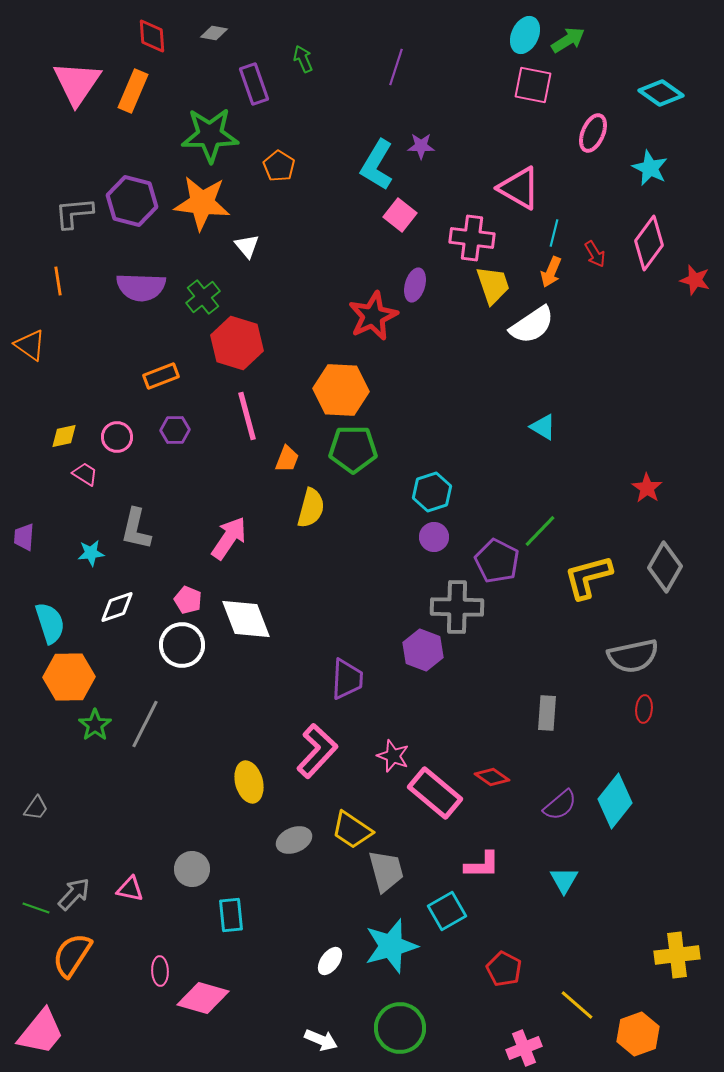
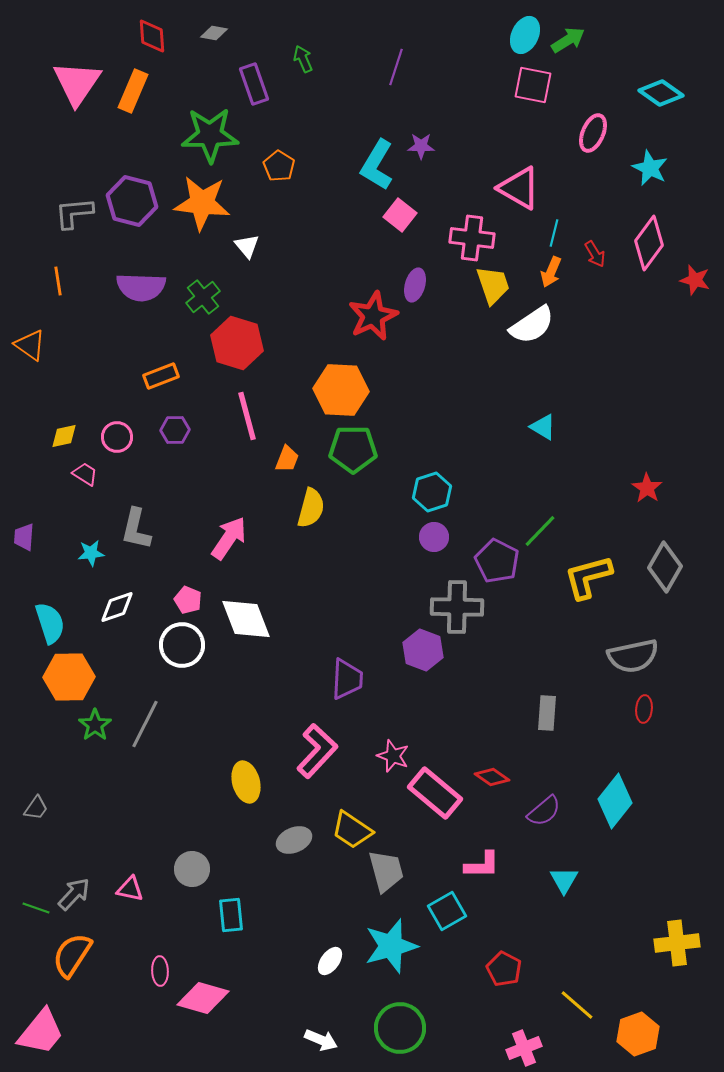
yellow ellipse at (249, 782): moved 3 px left
purple semicircle at (560, 805): moved 16 px left, 6 px down
yellow cross at (677, 955): moved 12 px up
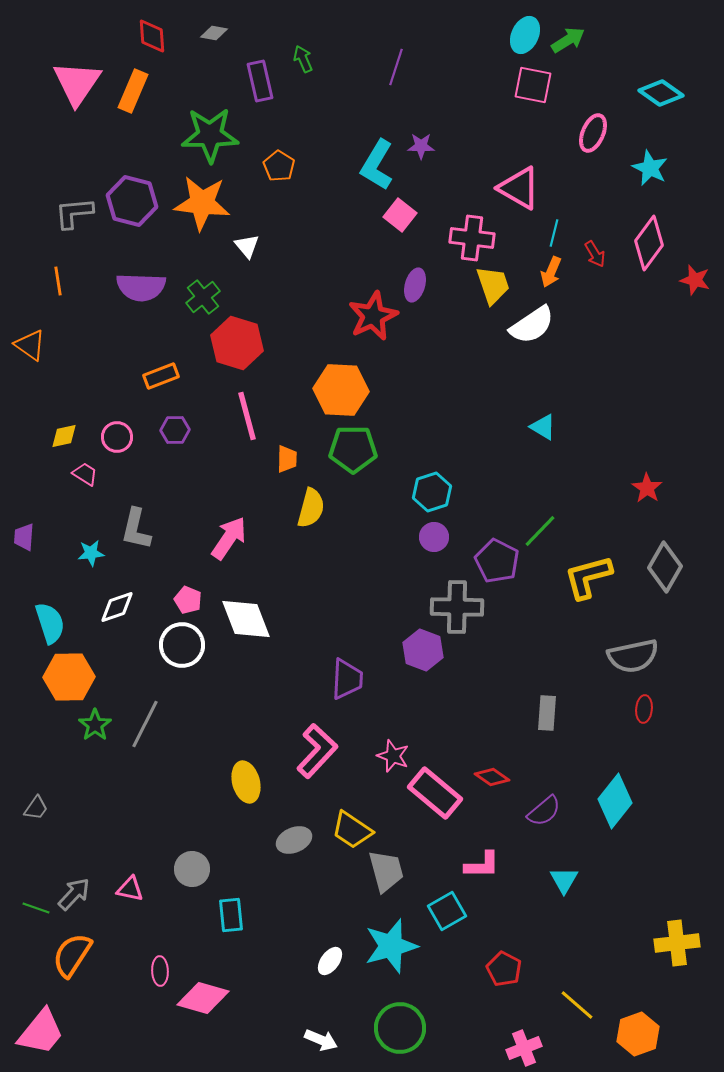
purple rectangle at (254, 84): moved 6 px right, 3 px up; rotated 6 degrees clockwise
orange trapezoid at (287, 459): rotated 20 degrees counterclockwise
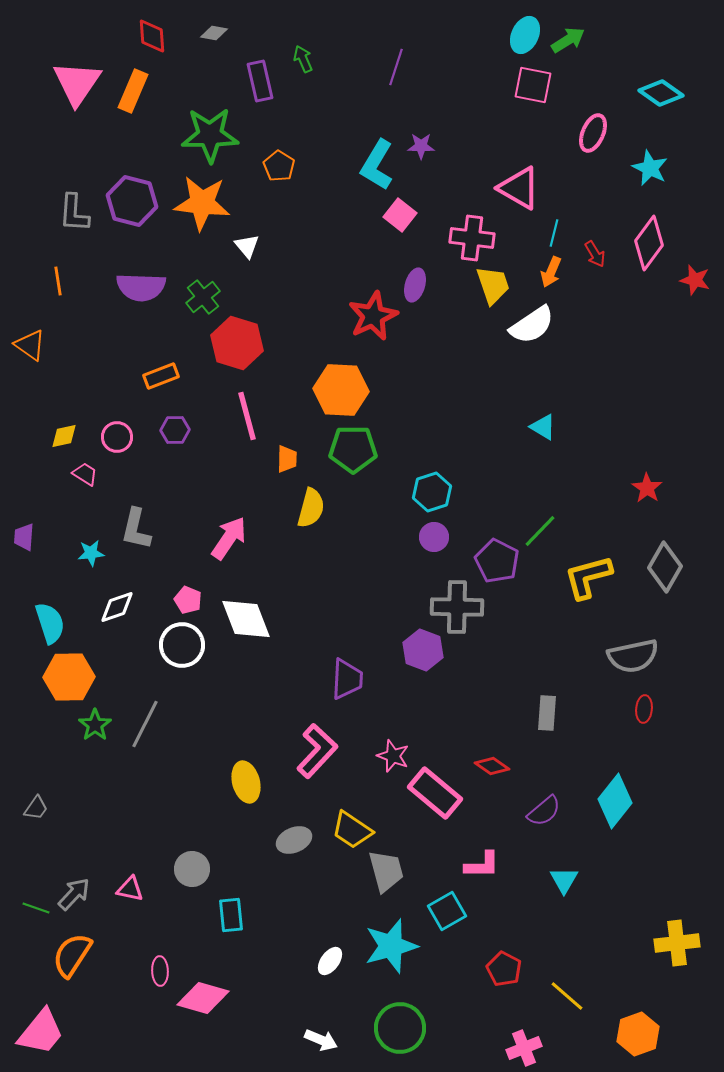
gray L-shape at (74, 213): rotated 81 degrees counterclockwise
red diamond at (492, 777): moved 11 px up
yellow line at (577, 1005): moved 10 px left, 9 px up
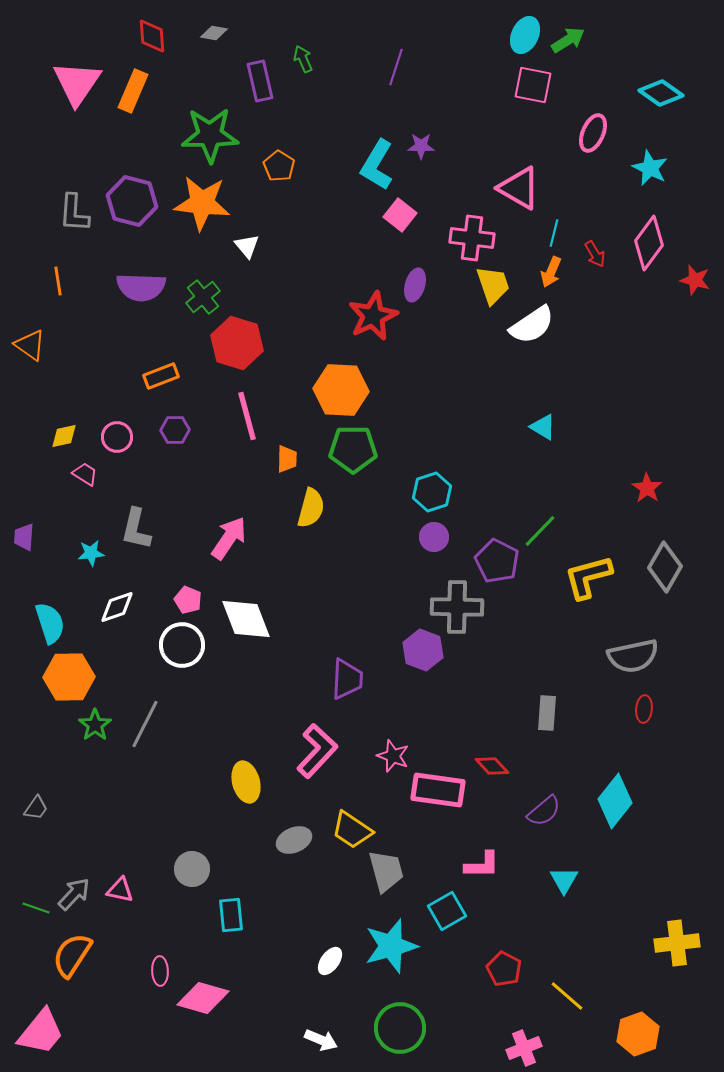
red diamond at (492, 766): rotated 12 degrees clockwise
pink rectangle at (435, 793): moved 3 px right, 3 px up; rotated 32 degrees counterclockwise
pink triangle at (130, 889): moved 10 px left, 1 px down
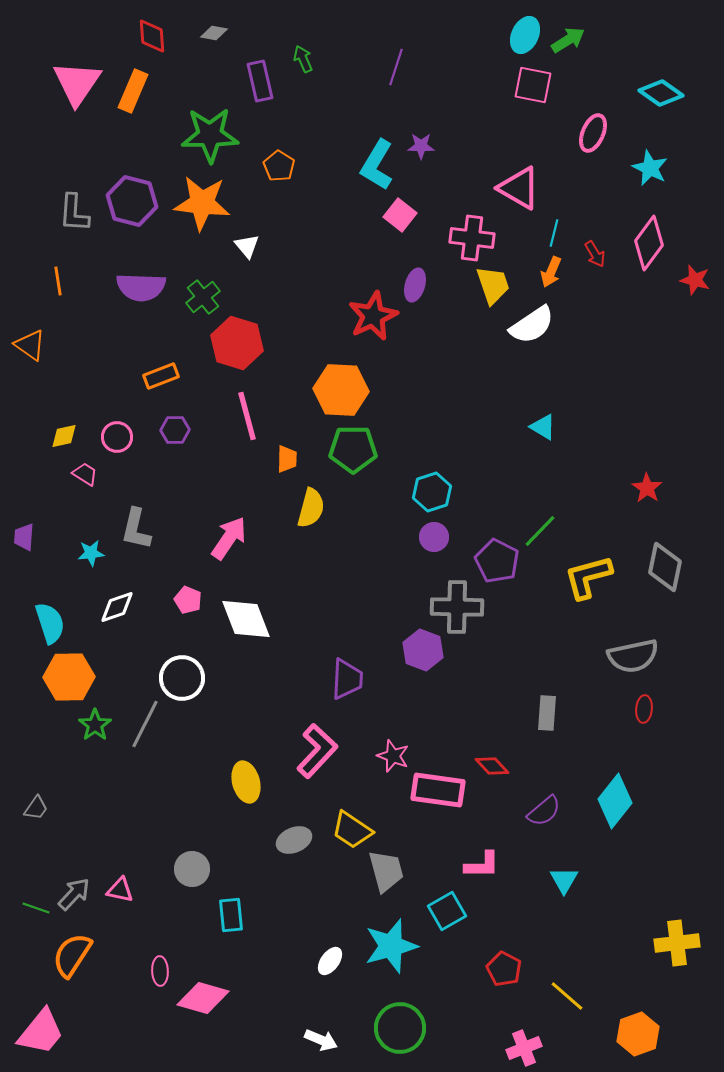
gray diamond at (665, 567): rotated 18 degrees counterclockwise
white circle at (182, 645): moved 33 px down
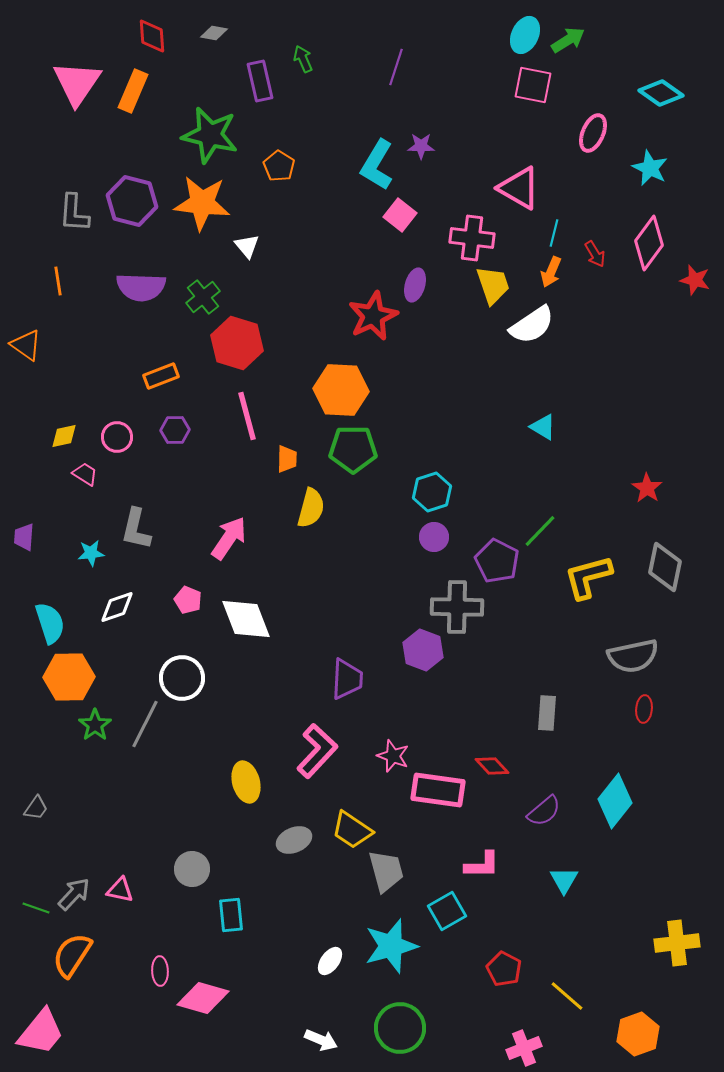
green star at (210, 135): rotated 14 degrees clockwise
orange triangle at (30, 345): moved 4 px left
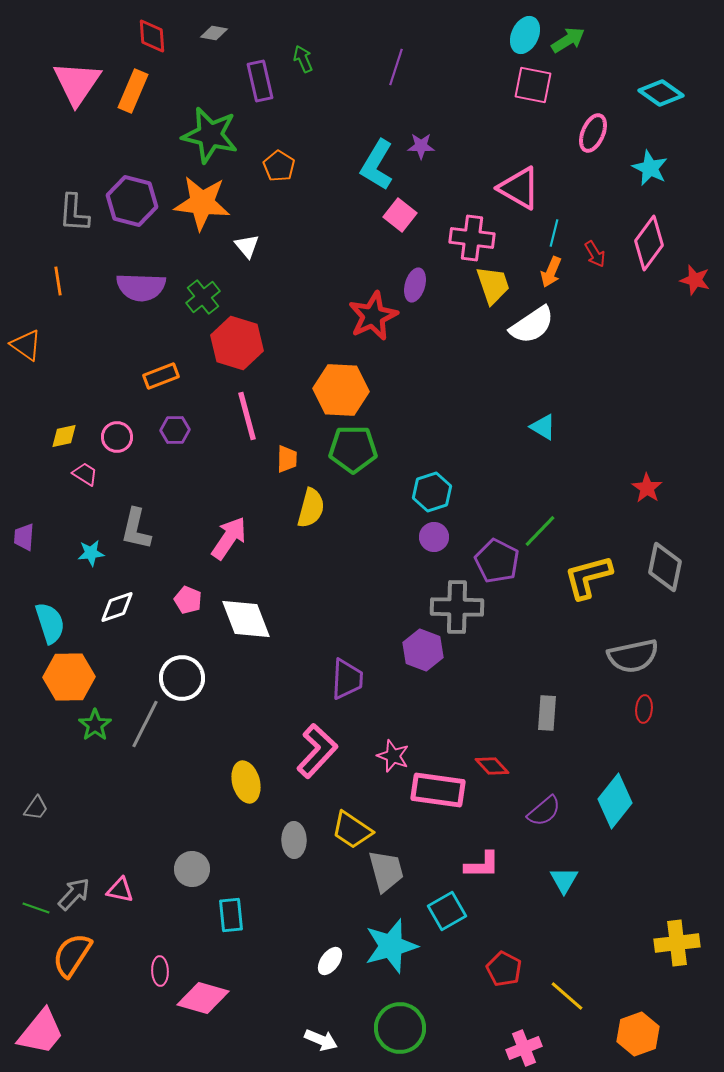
gray ellipse at (294, 840): rotated 68 degrees counterclockwise
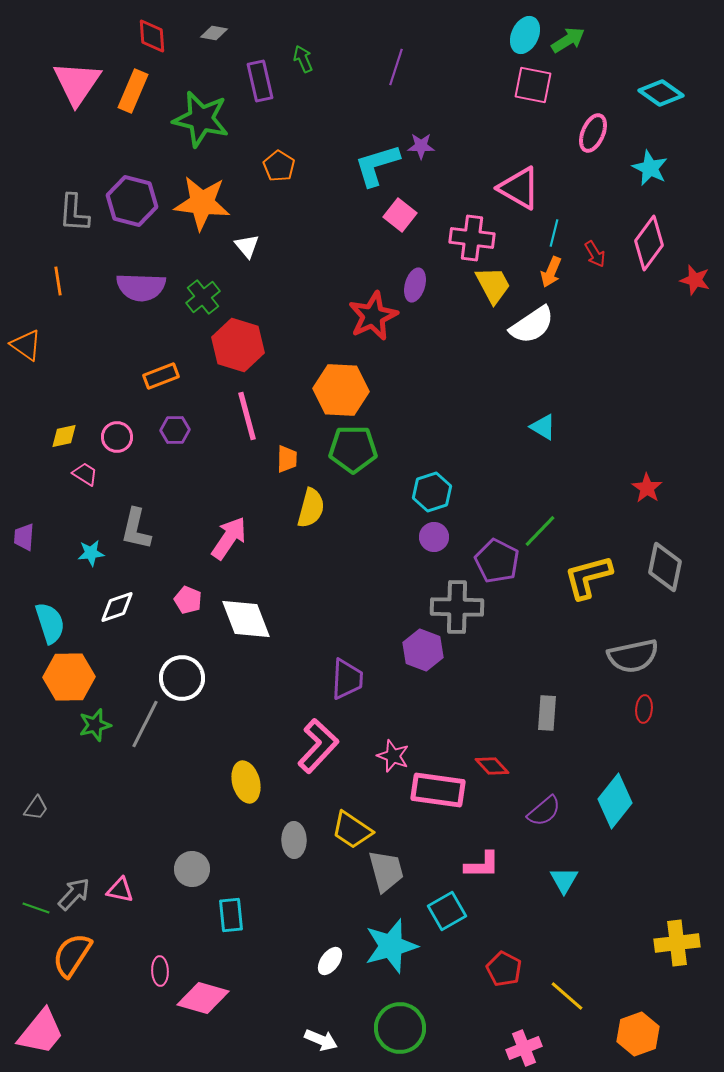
green star at (210, 135): moved 9 px left, 16 px up
cyan L-shape at (377, 165): rotated 42 degrees clockwise
yellow trapezoid at (493, 285): rotated 9 degrees counterclockwise
red hexagon at (237, 343): moved 1 px right, 2 px down
green star at (95, 725): rotated 20 degrees clockwise
pink L-shape at (317, 751): moved 1 px right, 5 px up
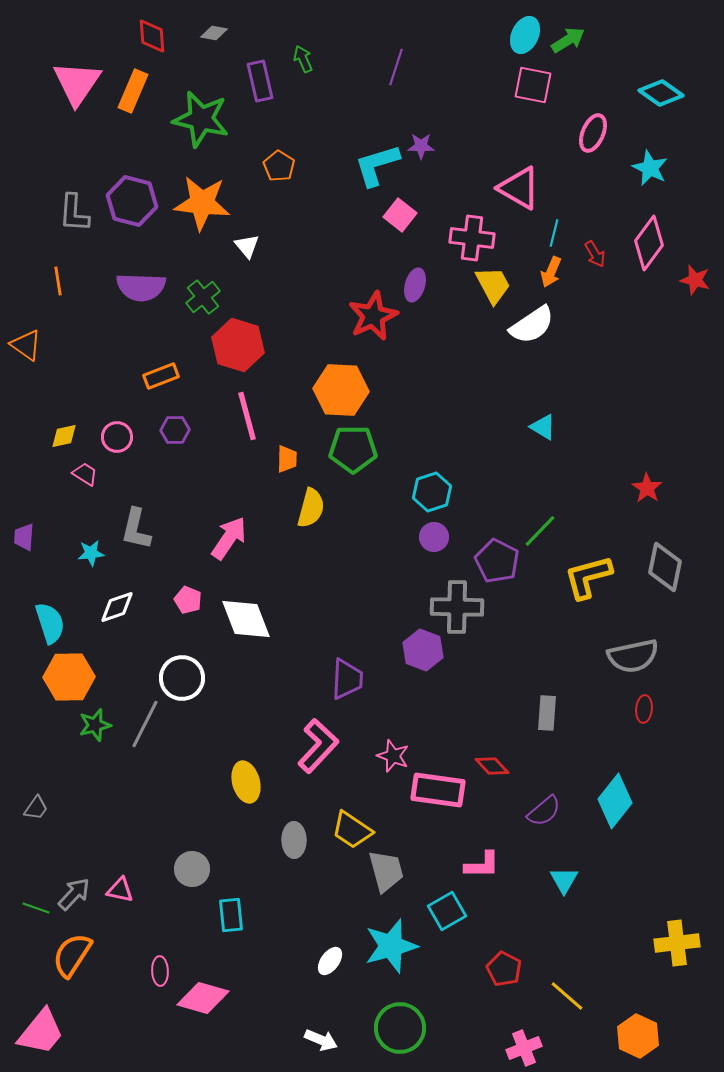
orange hexagon at (638, 1034): moved 2 px down; rotated 15 degrees counterclockwise
